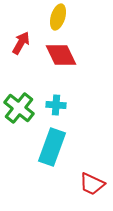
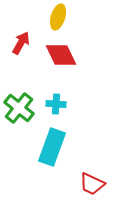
cyan cross: moved 1 px up
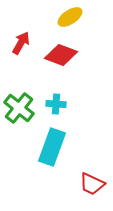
yellow ellipse: moved 12 px right; rotated 40 degrees clockwise
red diamond: rotated 44 degrees counterclockwise
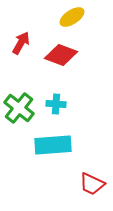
yellow ellipse: moved 2 px right
cyan rectangle: moved 1 px right, 2 px up; rotated 66 degrees clockwise
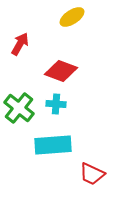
red arrow: moved 1 px left, 1 px down
red diamond: moved 16 px down
red trapezoid: moved 10 px up
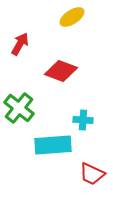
cyan cross: moved 27 px right, 16 px down
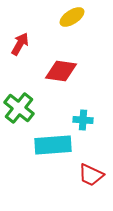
red diamond: rotated 12 degrees counterclockwise
red trapezoid: moved 1 px left, 1 px down
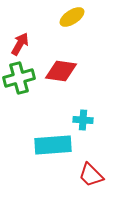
green cross: moved 30 px up; rotated 36 degrees clockwise
red trapezoid: rotated 20 degrees clockwise
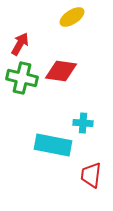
green cross: moved 3 px right; rotated 28 degrees clockwise
cyan cross: moved 3 px down
cyan rectangle: rotated 15 degrees clockwise
red trapezoid: rotated 52 degrees clockwise
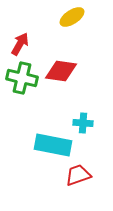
red trapezoid: moved 13 px left; rotated 64 degrees clockwise
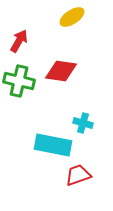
red arrow: moved 1 px left, 3 px up
green cross: moved 3 px left, 3 px down
cyan cross: rotated 12 degrees clockwise
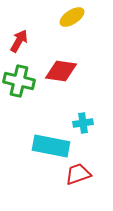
cyan cross: rotated 24 degrees counterclockwise
cyan rectangle: moved 2 px left, 1 px down
red trapezoid: moved 1 px up
